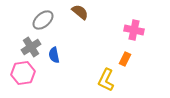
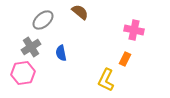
blue semicircle: moved 7 px right, 2 px up
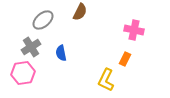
brown semicircle: rotated 78 degrees clockwise
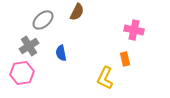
brown semicircle: moved 3 px left
gray cross: moved 2 px left, 1 px up
orange rectangle: rotated 40 degrees counterclockwise
pink hexagon: moved 1 px left
yellow L-shape: moved 1 px left, 2 px up
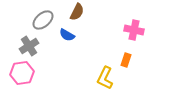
blue semicircle: moved 6 px right, 18 px up; rotated 49 degrees counterclockwise
orange rectangle: moved 1 px right, 1 px down; rotated 32 degrees clockwise
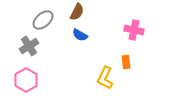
blue semicircle: moved 13 px right
orange rectangle: moved 2 px down; rotated 24 degrees counterclockwise
pink hexagon: moved 4 px right, 7 px down; rotated 20 degrees counterclockwise
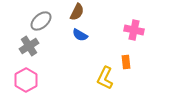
gray ellipse: moved 2 px left, 1 px down
